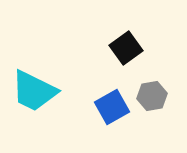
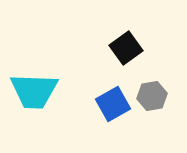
cyan trapezoid: rotated 24 degrees counterclockwise
blue square: moved 1 px right, 3 px up
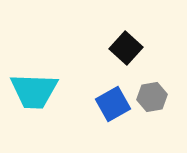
black square: rotated 12 degrees counterclockwise
gray hexagon: moved 1 px down
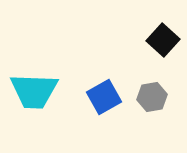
black square: moved 37 px right, 8 px up
blue square: moved 9 px left, 7 px up
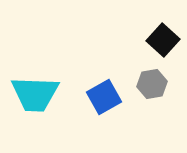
cyan trapezoid: moved 1 px right, 3 px down
gray hexagon: moved 13 px up
